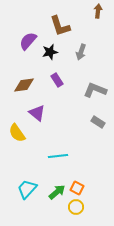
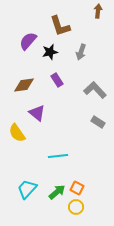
gray L-shape: rotated 25 degrees clockwise
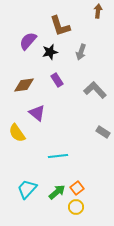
gray rectangle: moved 5 px right, 10 px down
orange square: rotated 24 degrees clockwise
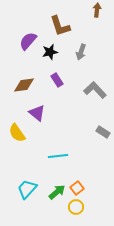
brown arrow: moved 1 px left, 1 px up
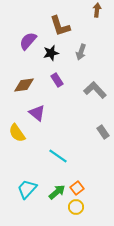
black star: moved 1 px right, 1 px down
gray rectangle: rotated 24 degrees clockwise
cyan line: rotated 42 degrees clockwise
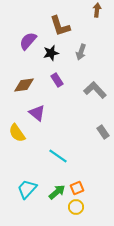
orange square: rotated 16 degrees clockwise
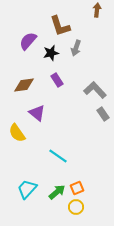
gray arrow: moved 5 px left, 4 px up
gray rectangle: moved 18 px up
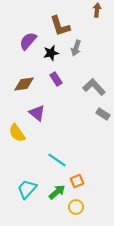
purple rectangle: moved 1 px left, 1 px up
brown diamond: moved 1 px up
gray L-shape: moved 1 px left, 3 px up
gray rectangle: rotated 24 degrees counterclockwise
cyan line: moved 1 px left, 4 px down
orange square: moved 7 px up
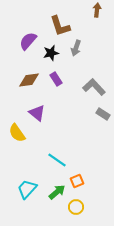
brown diamond: moved 5 px right, 4 px up
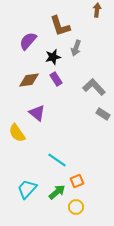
black star: moved 2 px right, 4 px down
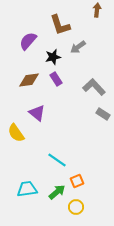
brown L-shape: moved 1 px up
gray arrow: moved 2 px right, 1 px up; rotated 35 degrees clockwise
yellow semicircle: moved 1 px left
cyan trapezoid: rotated 40 degrees clockwise
